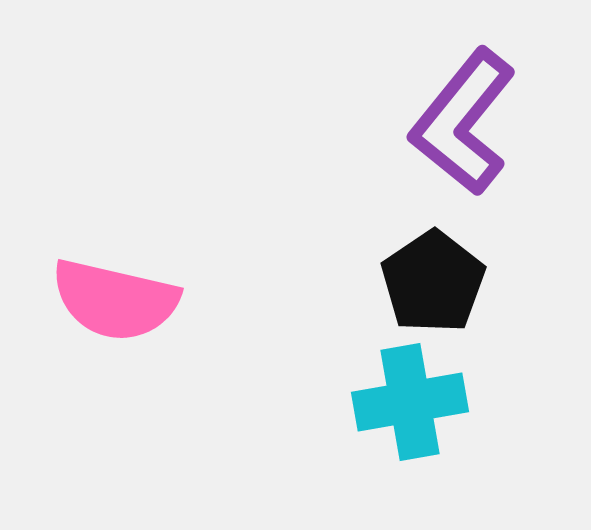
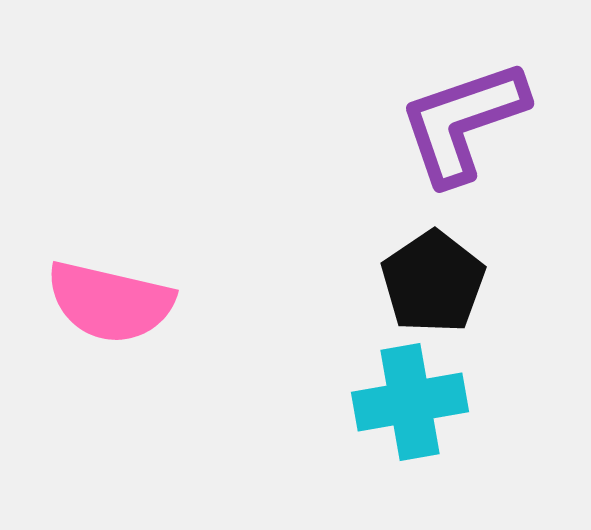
purple L-shape: rotated 32 degrees clockwise
pink semicircle: moved 5 px left, 2 px down
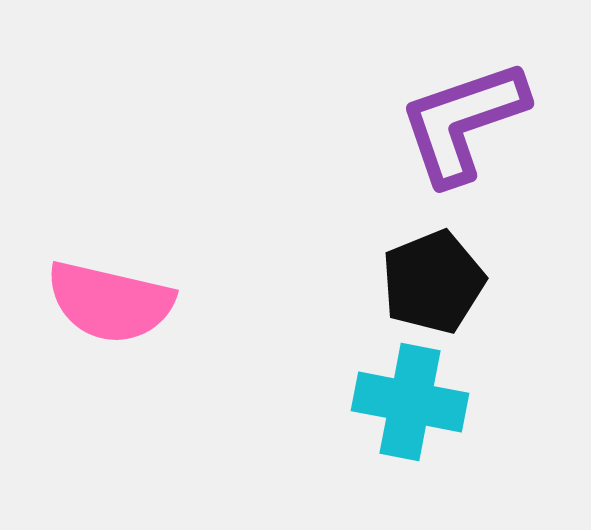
black pentagon: rotated 12 degrees clockwise
cyan cross: rotated 21 degrees clockwise
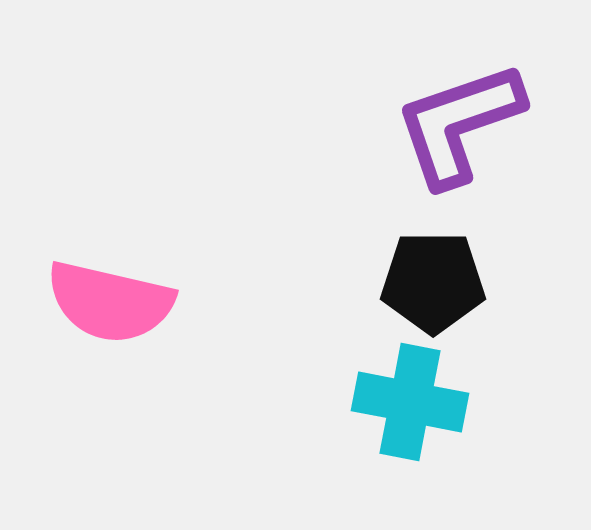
purple L-shape: moved 4 px left, 2 px down
black pentagon: rotated 22 degrees clockwise
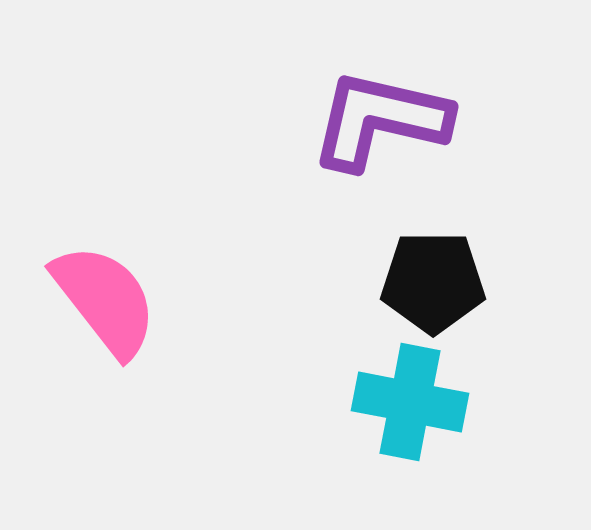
purple L-shape: moved 79 px left, 4 px up; rotated 32 degrees clockwise
pink semicircle: moved 5 px left, 2 px up; rotated 141 degrees counterclockwise
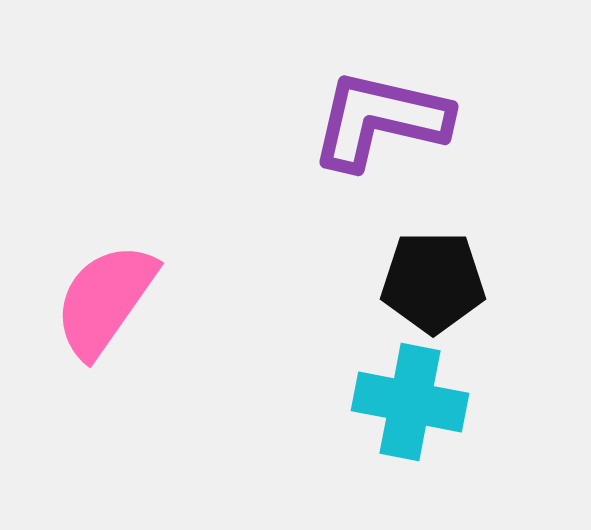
pink semicircle: rotated 107 degrees counterclockwise
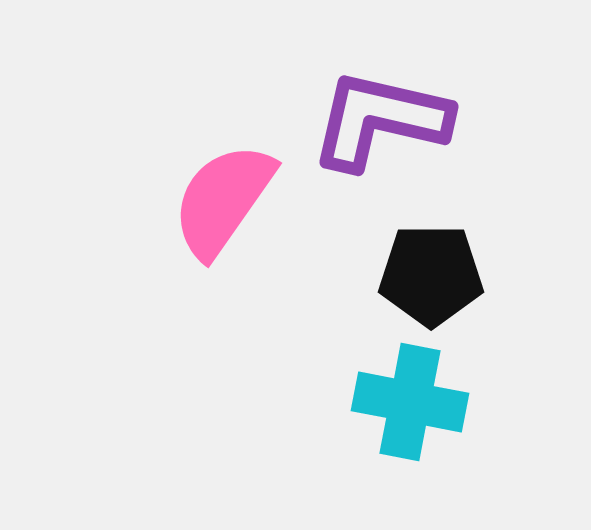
black pentagon: moved 2 px left, 7 px up
pink semicircle: moved 118 px right, 100 px up
